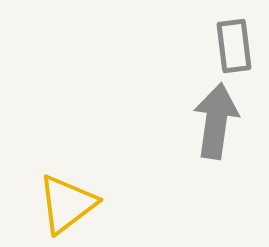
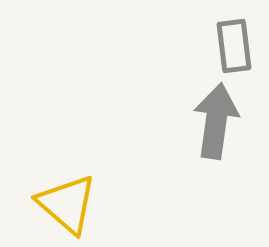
yellow triangle: rotated 42 degrees counterclockwise
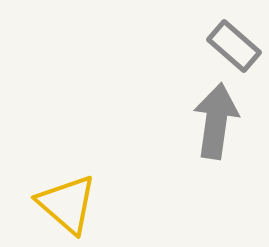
gray rectangle: rotated 42 degrees counterclockwise
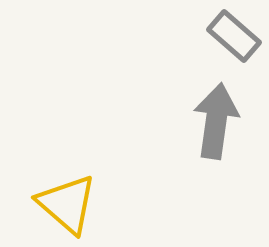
gray rectangle: moved 10 px up
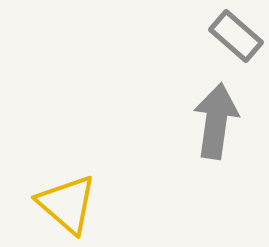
gray rectangle: moved 2 px right
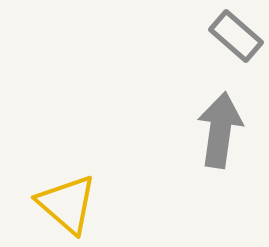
gray arrow: moved 4 px right, 9 px down
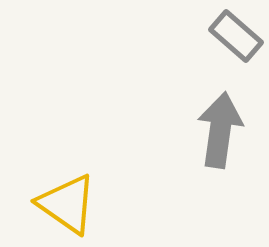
yellow triangle: rotated 6 degrees counterclockwise
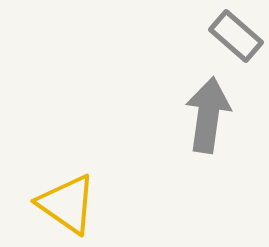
gray arrow: moved 12 px left, 15 px up
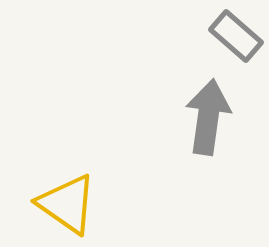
gray arrow: moved 2 px down
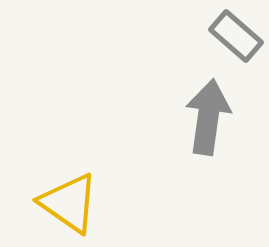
yellow triangle: moved 2 px right, 1 px up
